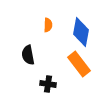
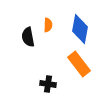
blue diamond: moved 1 px left, 3 px up
black semicircle: moved 18 px up
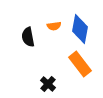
orange semicircle: moved 6 px right, 1 px down; rotated 80 degrees clockwise
orange rectangle: moved 1 px right
black cross: rotated 35 degrees clockwise
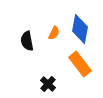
orange semicircle: moved 7 px down; rotated 56 degrees counterclockwise
black semicircle: moved 1 px left, 4 px down
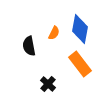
black semicircle: moved 2 px right, 5 px down
